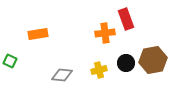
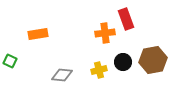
black circle: moved 3 px left, 1 px up
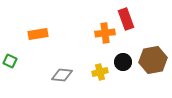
yellow cross: moved 1 px right, 2 px down
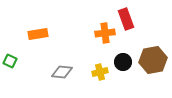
gray diamond: moved 3 px up
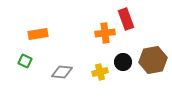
green square: moved 15 px right
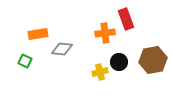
black circle: moved 4 px left
gray diamond: moved 23 px up
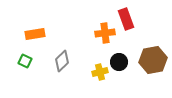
orange rectangle: moved 3 px left
gray diamond: moved 12 px down; rotated 50 degrees counterclockwise
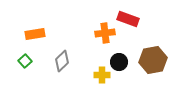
red rectangle: moved 2 px right; rotated 50 degrees counterclockwise
green square: rotated 24 degrees clockwise
yellow cross: moved 2 px right, 3 px down; rotated 14 degrees clockwise
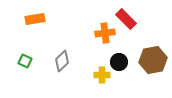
red rectangle: moved 2 px left; rotated 25 degrees clockwise
orange rectangle: moved 15 px up
green square: rotated 24 degrees counterclockwise
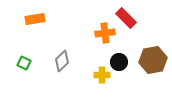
red rectangle: moved 1 px up
green square: moved 1 px left, 2 px down
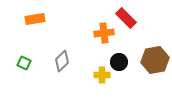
orange cross: moved 1 px left
brown hexagon: moved 2 px right
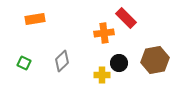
black circle: moved 1 px down
